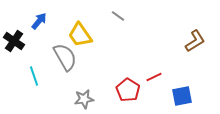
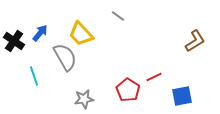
blue arrow: moved 1 px right, 12 px down
yellow trapezoid: moved 1 px right, 1 px up; rotated 8 degrees counterclockwise
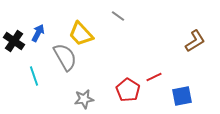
blue arrow: moved 2 px left; rotated 12 degrees counterclockwise
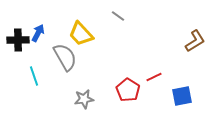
black cross: moved 4 px right, 1 px up; rotated 35 degrees counterclockwise
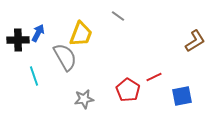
yellow trapezoid: rotated 116 degrees counterclockwise
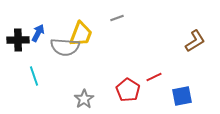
gray line: moved 1 px left, 2 px down; rotated 56 degrees counterclockwise
gray semicircle: moved 10 px up; rotated 124 degrees clockwise
gray star: rotated 24 degrees counterclockwise
